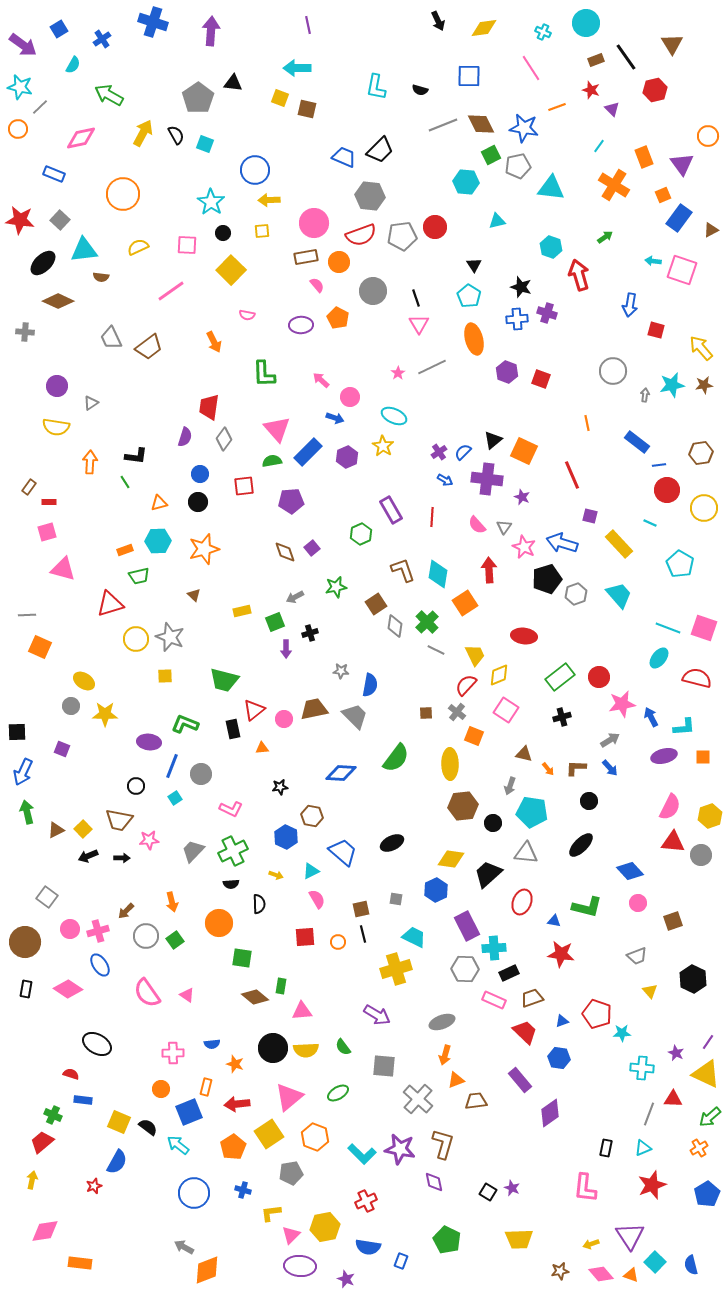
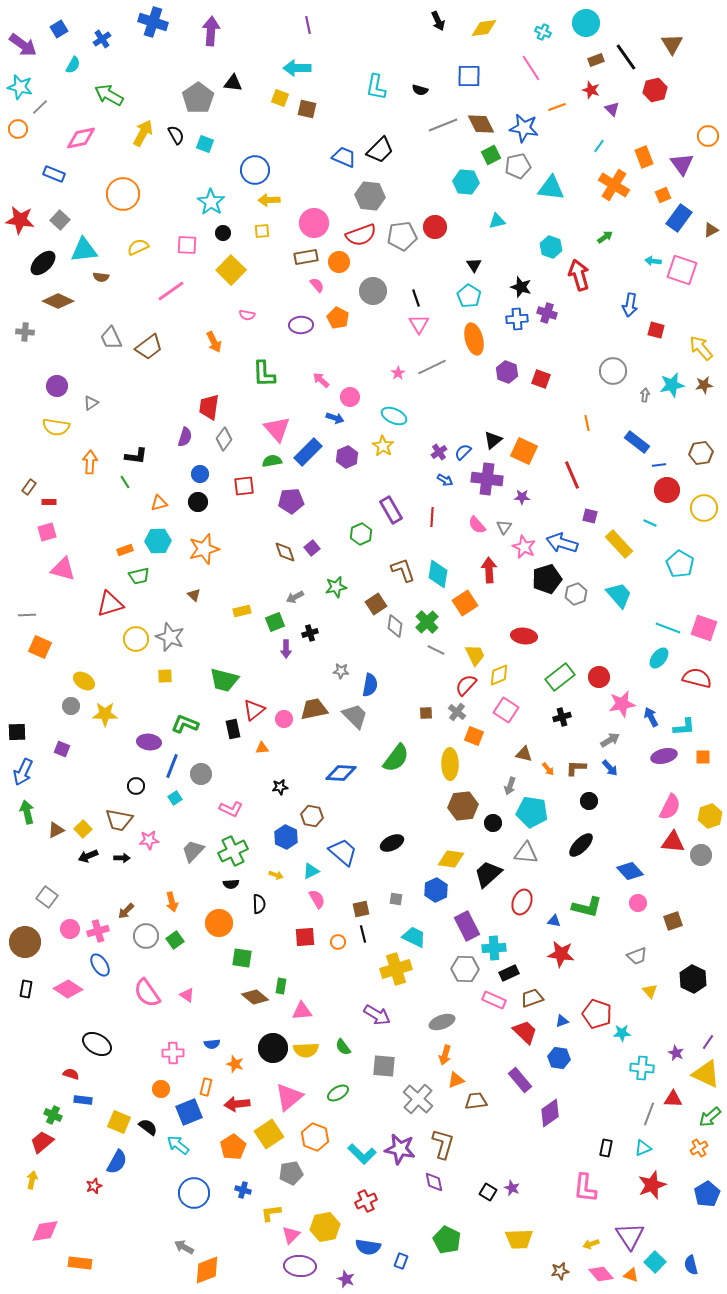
purple star at (522, 497): rotated 21 degrees counterclockwise
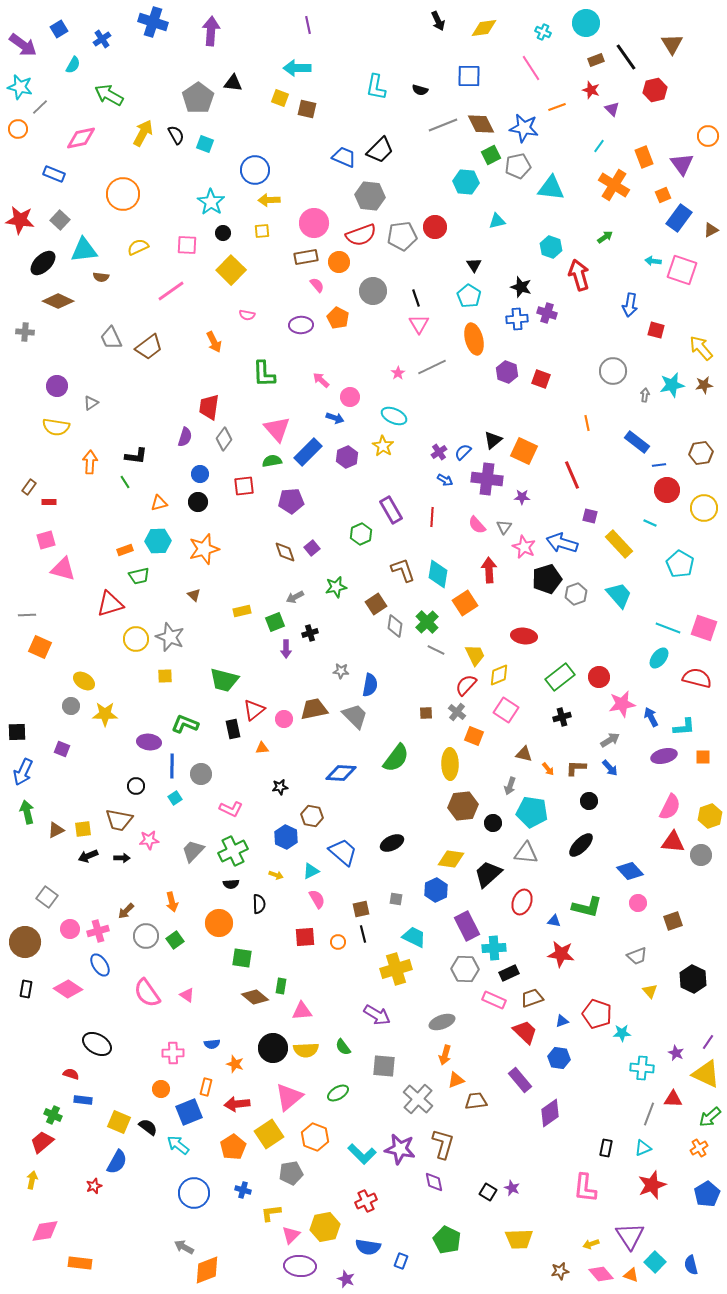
pink square at (47, 532): moved 1 px left, 8 px down
blue line at (172, 766): rotated 20 degrees counterclockwise
yellow square at (83, 829): rotated 36 degrees clockwise
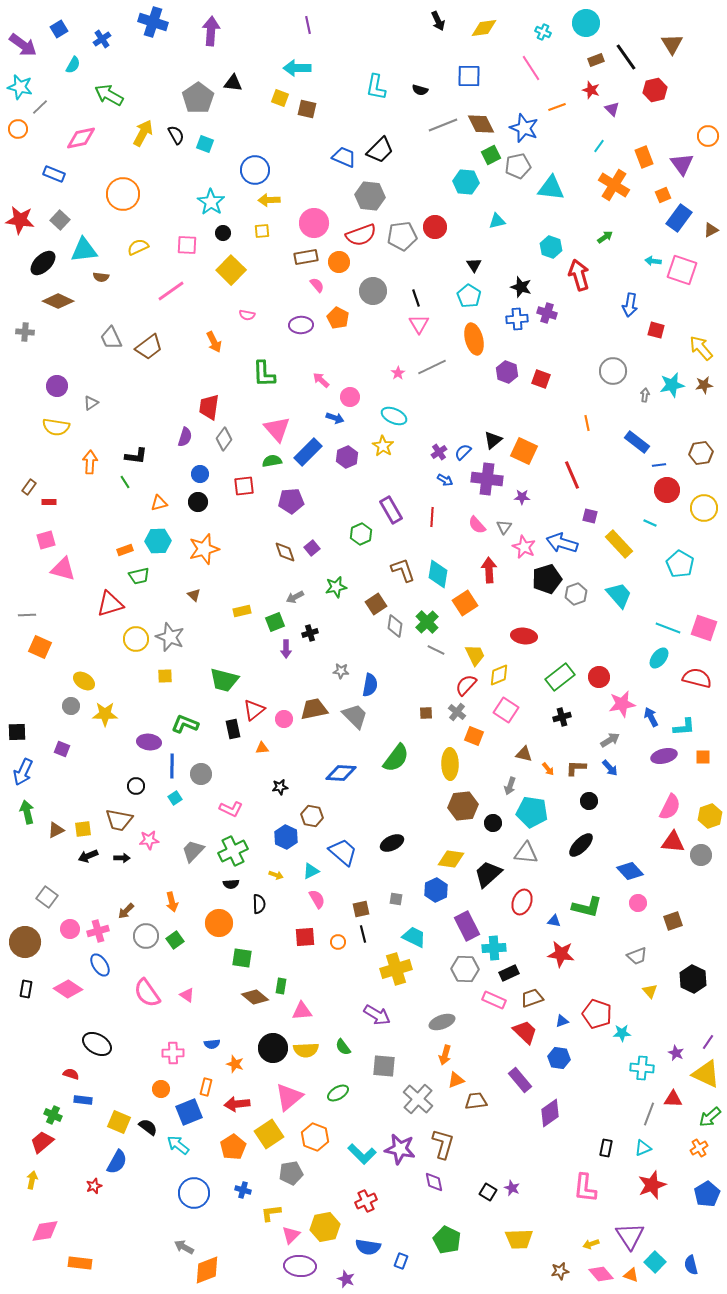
blue star at (524, 128): rotated 12 degrees clockwise
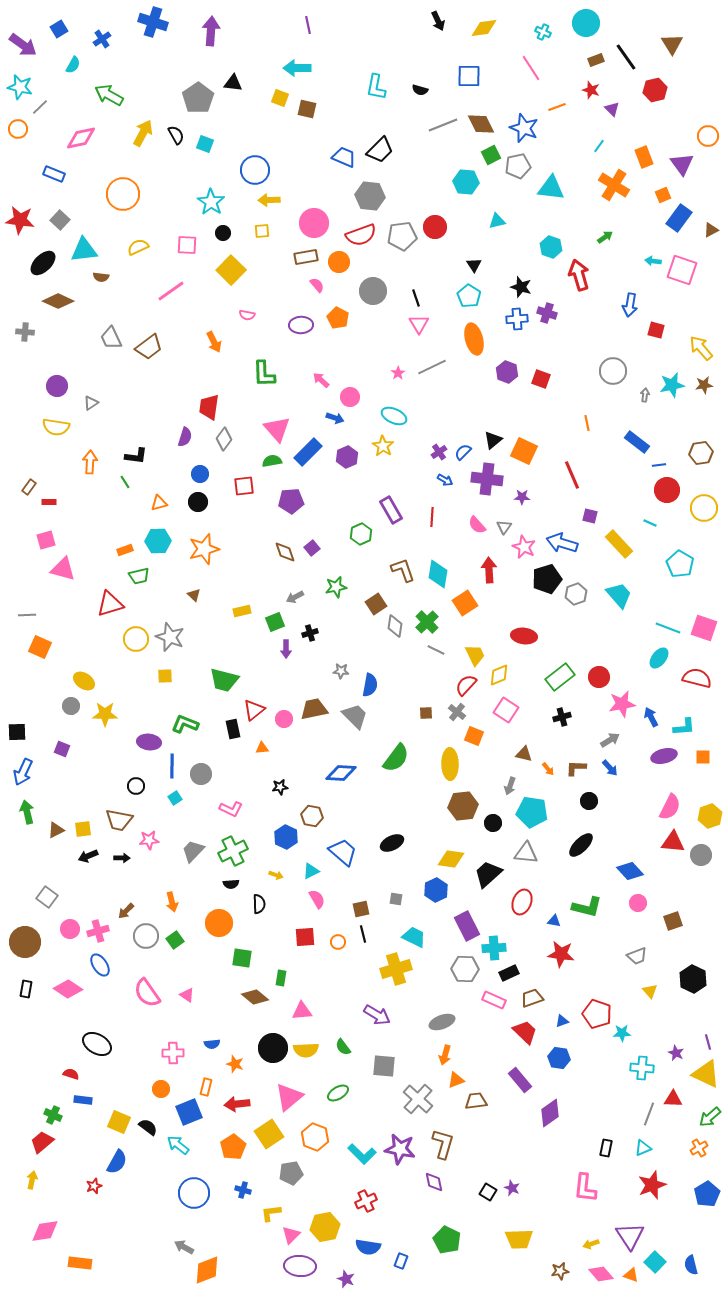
green rectangle at (281, 986): moved 8 px up
purple line at (708, 1042): rotated 49 degrees counterclockwise
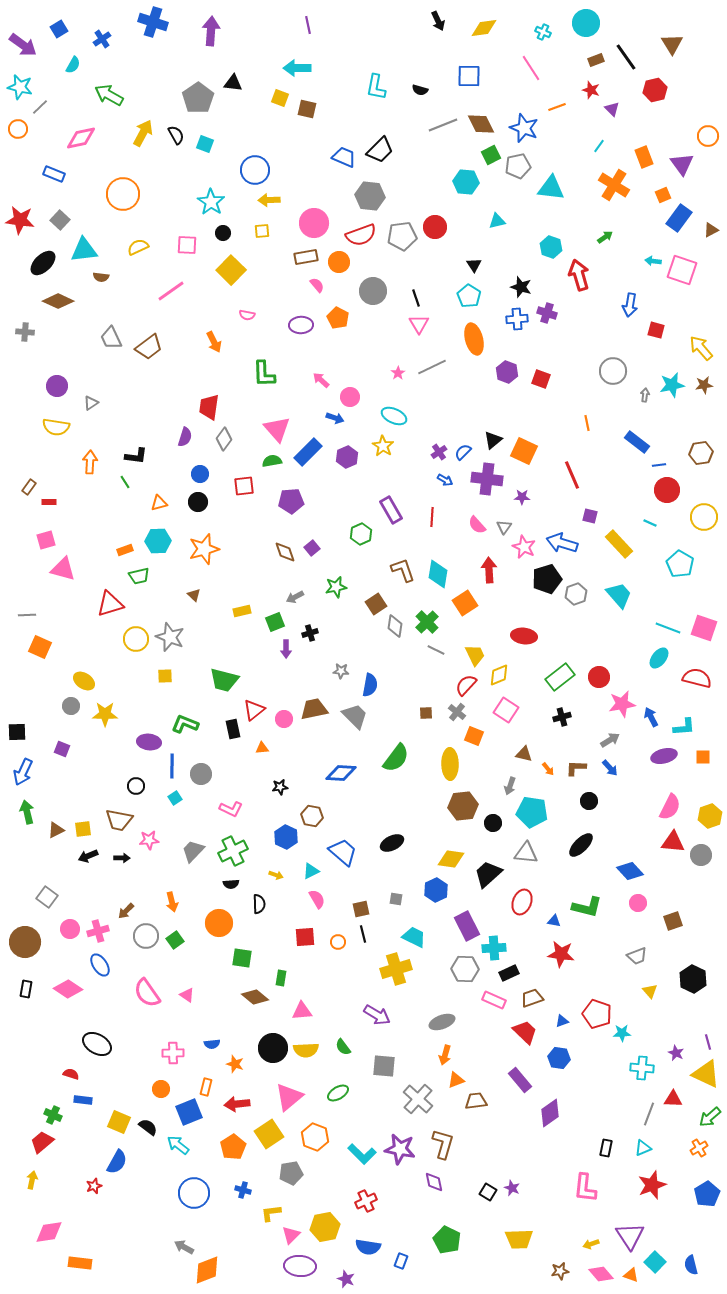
yellow circle at (704, 508): moved 9 px down
pink diamond at (45, 1231): moved 4 px right, 1 px down
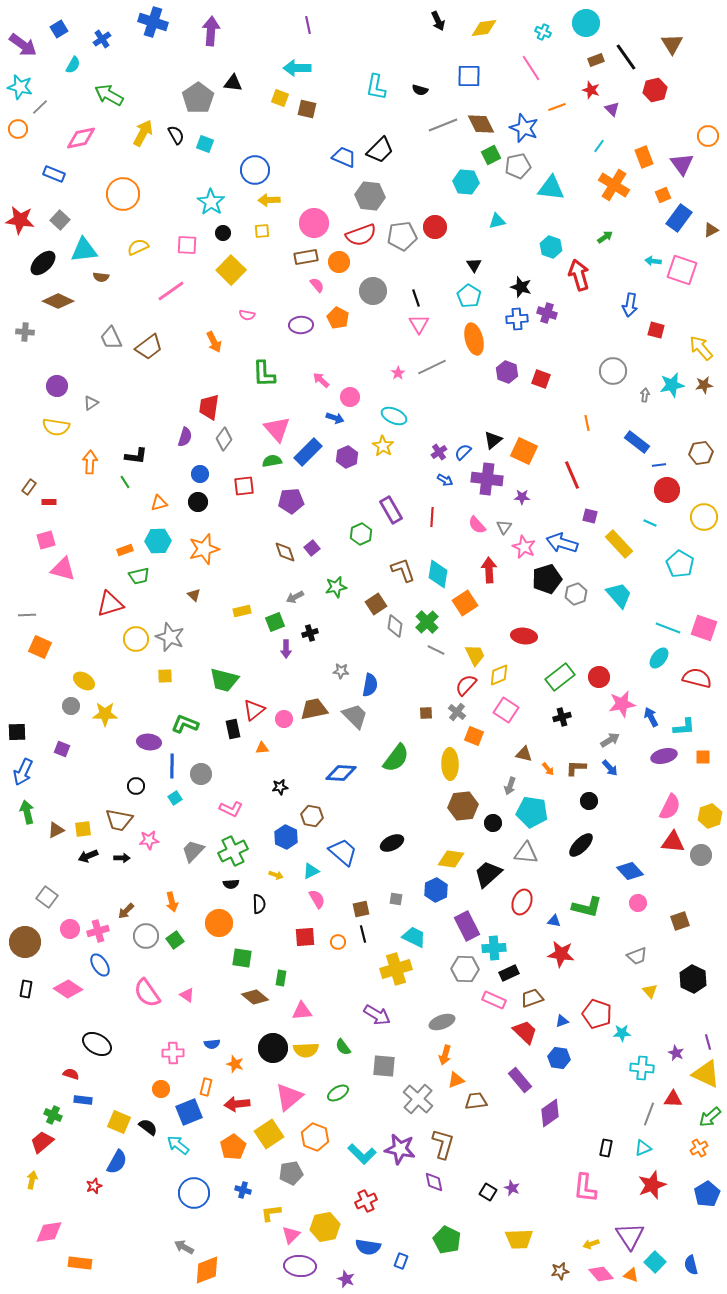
brown square at (673, 921): moved 7 px right
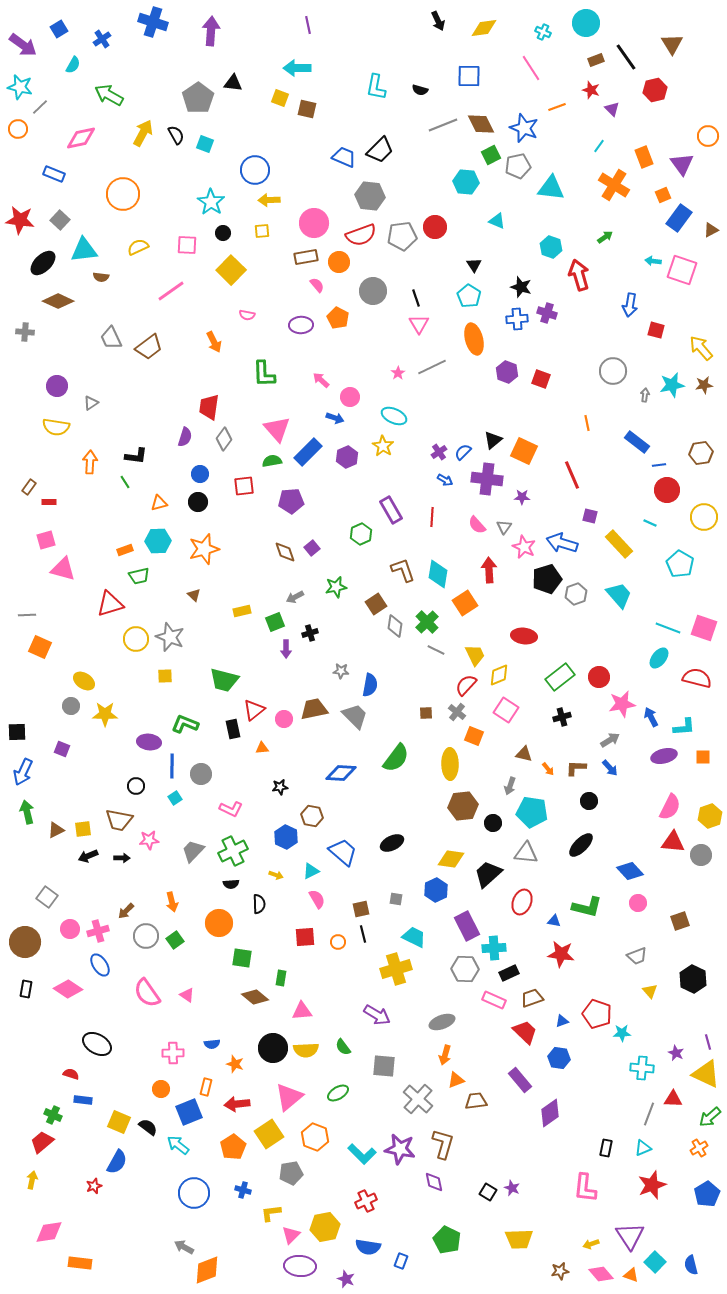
cyan triangle at (497, 221): rotated 36 degrees clockwise
